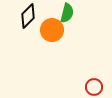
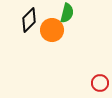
black diamond: moved 1 px right, 4 px down
red circle: moved 6 px right, 4 px up
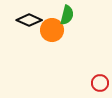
green semicircle: moved 2 px down
black diamond: rotated 70 degrees clockwise
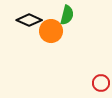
orange circle: moved 1 px left, 1 px down
red circle: moved 1 px right
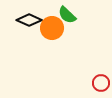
green semicircle: rotated 120 degrees clockwise
orange circle: moved 1 px right, 3 px up
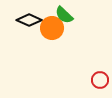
green semicircle: moved 3 px left
red circle: moved 1 px left, 3 px up
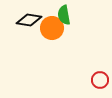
green semicircle: rotated 36 degrees clockwise
black diamond: rotated 15 degrees counterclockwise
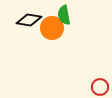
red circle: moved 7 px down
